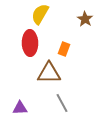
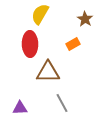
red ellipse: moved 1 px down
orange rectangle: moved 9 px right, 5 px up; rotated 40 degrees clockwise
brown triangle: moved 1 px left, 1 px up
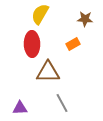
brown star: rotated 28 degrees counterclockwise
red ellipse: moved 2 px right
